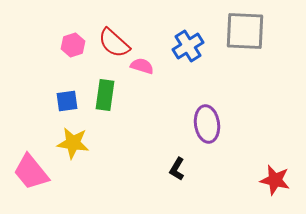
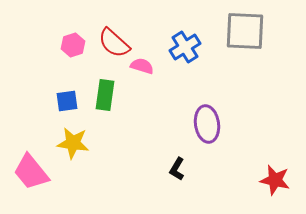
blue cross: moved 3 px left, 1 px down
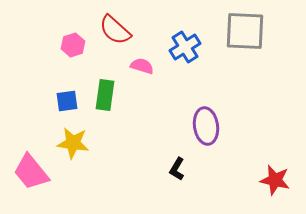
red semicircle: moved 1 px right, 13 px up
purple ellipse: moved 1 px left, 2 px down
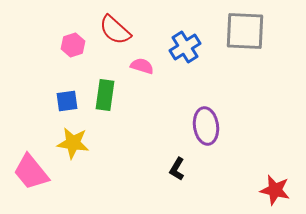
red star: moved 10 px down
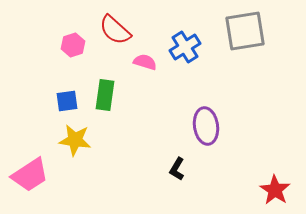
gray square: rotated 12 degrees counterclockwise
pink semicircle: moved 3 px right, 4 px up
yellow star: moved 2 px right, 3 px up
pink trapezoid: moved 1 px left, 3 px down; rotated 84 degrees counterclockwise
red star: rotated 20 degrees clockwise
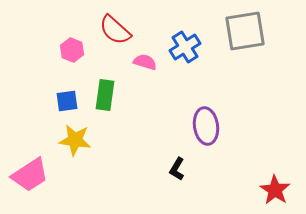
pink hexagon: moved 1 px left, 5 px down; rotated 20 degrees counterclockwise
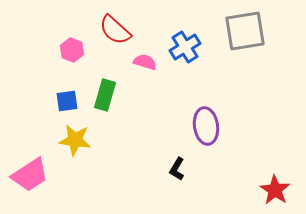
green rectangle: rotated 8 degrees clockwise
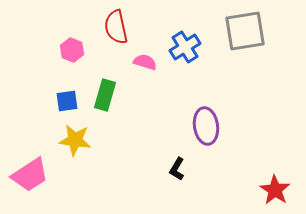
red semicircle: moved 1 px right, 3 px up; rotated 36 degrees clockwise
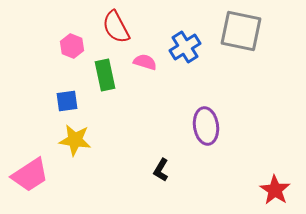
red semicircle: rotated 16 degrees counterclockwise
gray square: moved 4 px left; rotated 21 degrees clockwise
pink hexagon: moved 4 px up
green rectangle: moved 20 px up; rotated 28 degrees counterclockwise
black L-shape: moved 16 px left, 1 px down
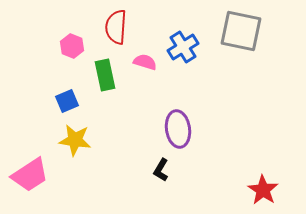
red semicircle: rotated 32 degrees clockwise
blue cross: moved 2 px left
blue square: rotated 15 degrees counterclockwise
purple ellipse: moved 28 px left, 3 px down
red star: moved 12 px left
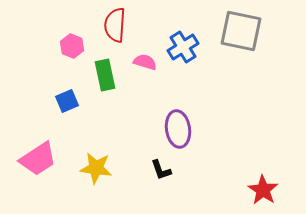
red semicircle: moved 1 px left, 2 px up
yellow star: moved 21 px right, 28 px down
black L-shape: rotated 50 degrees counterclockwise
pink trapezoid: moved 8 px right, 16 px up
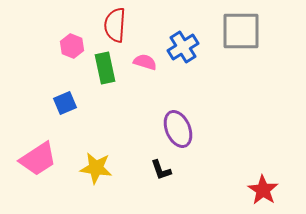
gray square: rotated 12 degrees counterclockwise
green rectangle: moved 7 px up
blue square: moved 2 px left, 2 px down
purple ellipse: rotated 15 degrees counterclockwise
